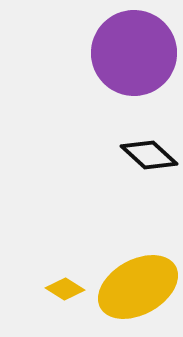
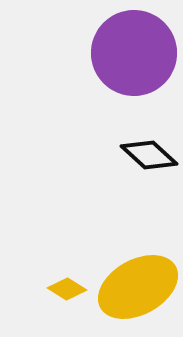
yellow diamond: moved 2 px right
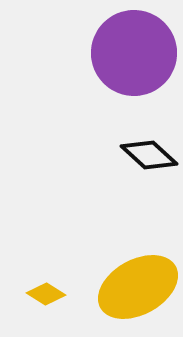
yellow diamond: moved 21 px left, 5 px down
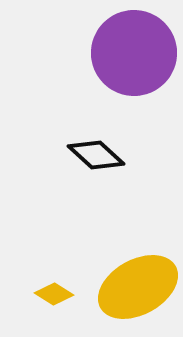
black diamond: moved 53 px left
yellow diamond: moved 8 px right
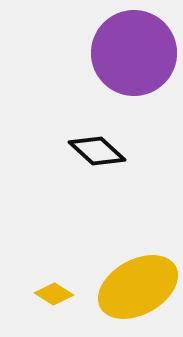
black diamond: moved 1 px right, 4 px up
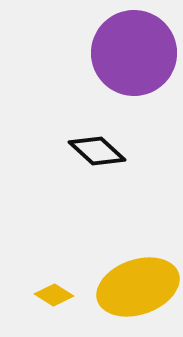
yellow ellipse: rotated 10 degrees clockwise
yellow diamond: moved 1 px down
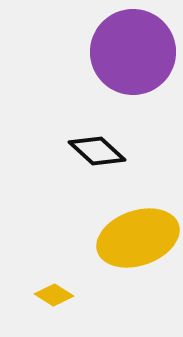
purple circle: moved 1 px left, 1 px up
yellow ellipse: moved 49 px up
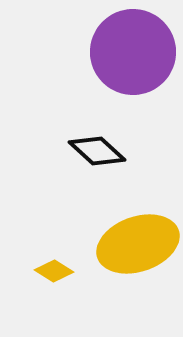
yellow ellipse: moved 6 px down
yellow diamond: moved 24 px up
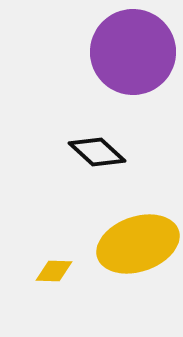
black diamond: moved 1 px down
yellow diamond: rotated 30 degrees counterclockwise
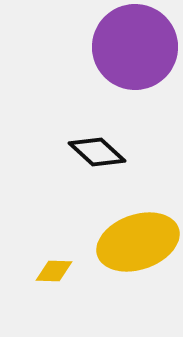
purple circle: moved 2 px right, 5 px up
yellow ellipse: moved 2 px up
